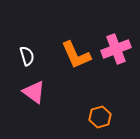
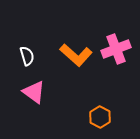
orange L-shape: rotated 24 degrees counterclockwise
orange hexagon: rotated 15 degrees counterclockwise
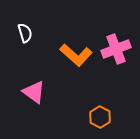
white semicircle: moved 2 px left, 23 px up
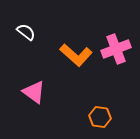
white semicircle: moved 1 px right, 1 px up; rotated 36 degrees counterclockwise
orange hexagon: rotated 20 degrees counterclockwise
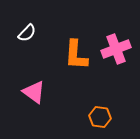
white semicircle: moved 1 px right, 1 px down; rotated 96 degrees clockwise
orange L-shape: rotated 52 degrees clockwise
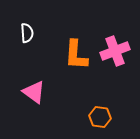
white semicircle: rotated 48 degrees counterclockwise
pink cross: moved 1 px left, 2 px down
